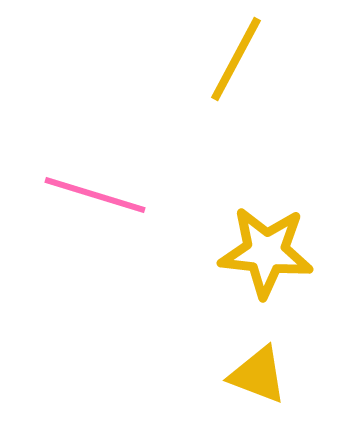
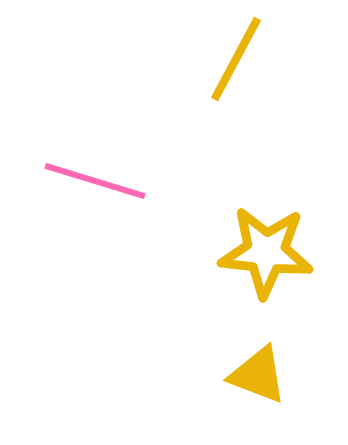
pink line: moved 14 px up
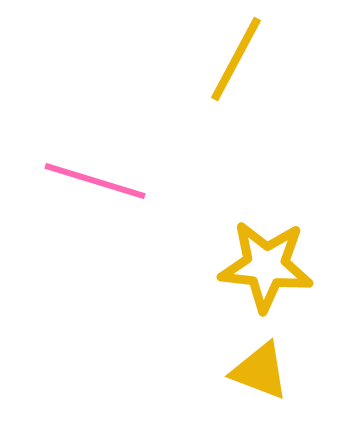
yellow star: moved 14 px down
yellow triangle: moved 2 px right, 4 px up
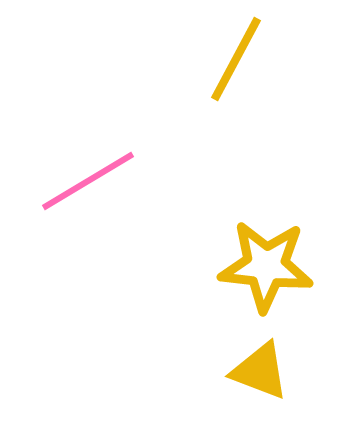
pink line: moved 7 px left; rotated 48 degrees counterclockwise
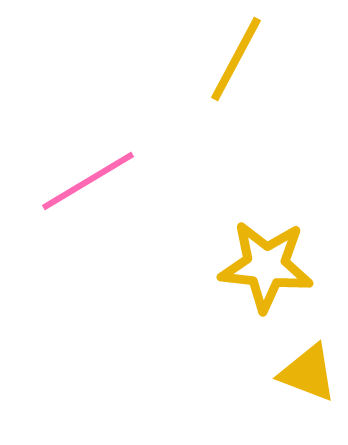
yellow triangle: moved 48 px right, 2 px down
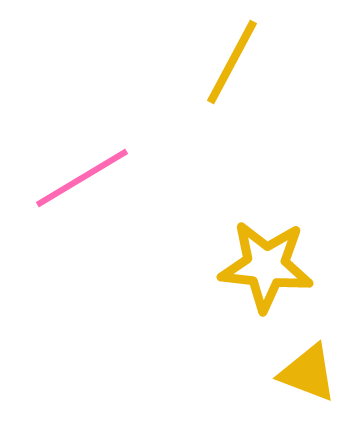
yellow line: moved 4 px left, 3 px down
pink line: moved 6 px left, 3 px up
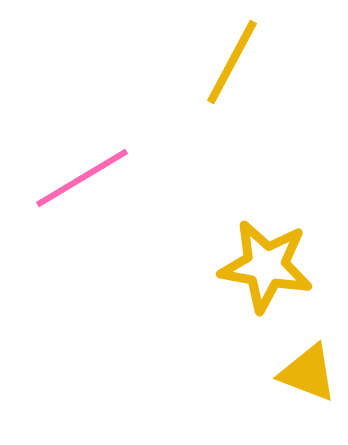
yellow star: rotated 4 degrees clockwise
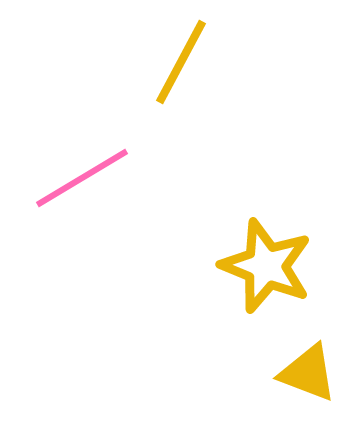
yellow line: moved 51 px left
yellow star: rotated 12 degrees clockwise
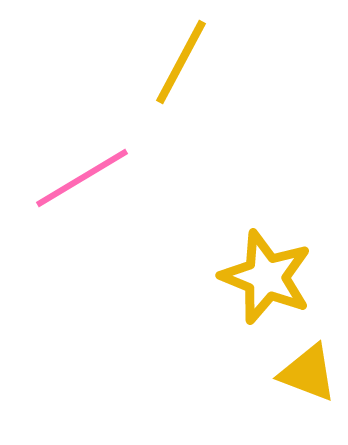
yellow star: moved 11 px down
